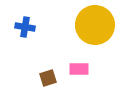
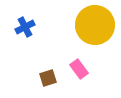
blue cross: rotated 36 degrees counterclockwise
pink rectangle: rotated 54 degrees clockwise
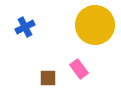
brown square: rotated 18 degrees clockwise
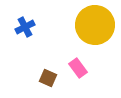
pink rectangle: moved 1 px left, 1 px up
brown square: rotated 24 degrees clockwise
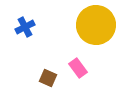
yellow circle: moved 1 px right
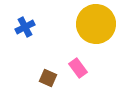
yellow circle: moved 1 px up
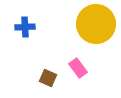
blue cross: rotated 24 degrees clockwise
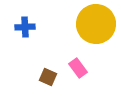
brown square: moved 1 px up
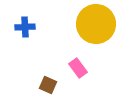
brown square: moved 8 px down
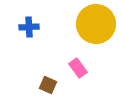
blue cross: moved 4 px right
